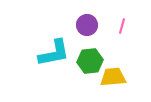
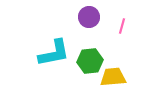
purple circle: moved 2 px right, 8 px up
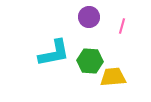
green hexagon: rotated 10 degrees clockwise
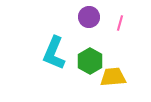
pink line: moved 2 px left, 3 px up
cyan L-shape: rotated 124 degrees clockwise
green hexagon: rotated 25 degrees clockwise
